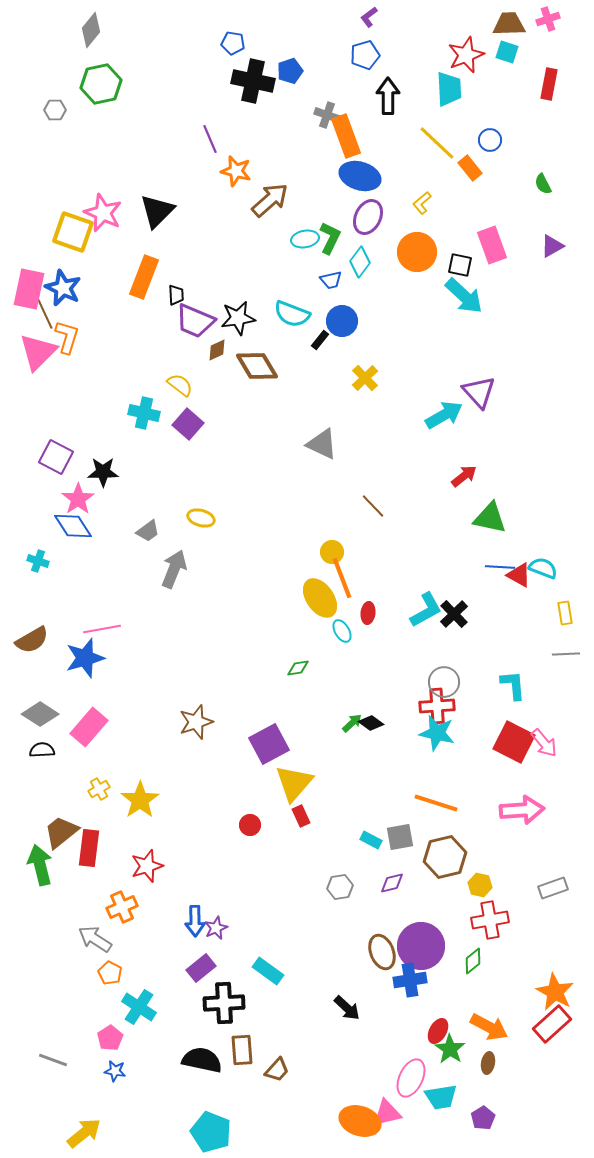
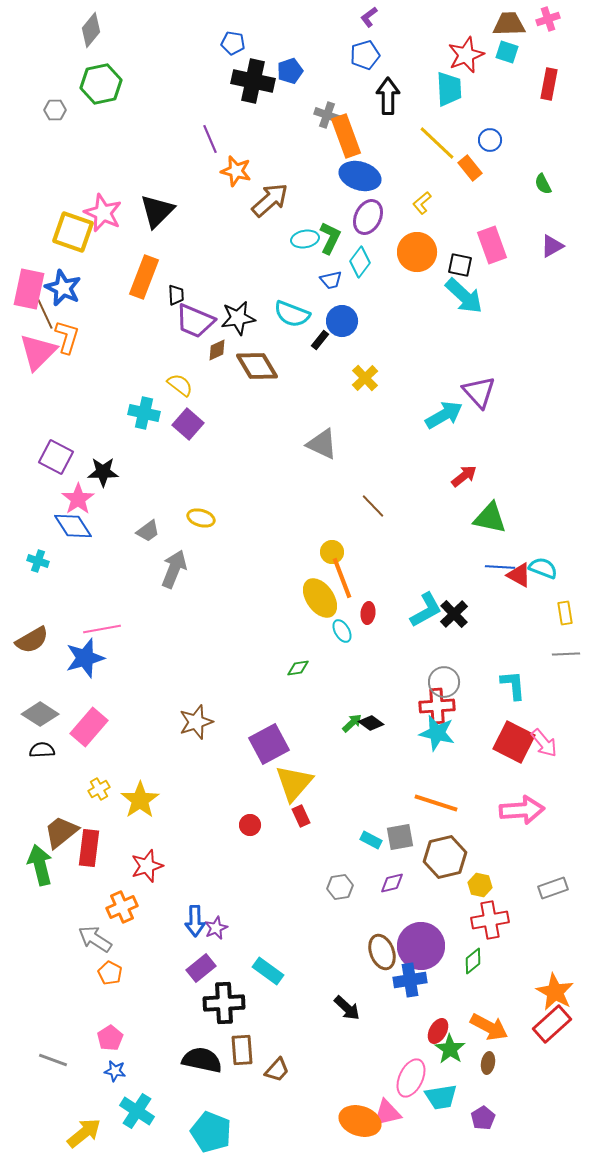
cyan cross at (139, 1007): moved 2 px left, 104 px down
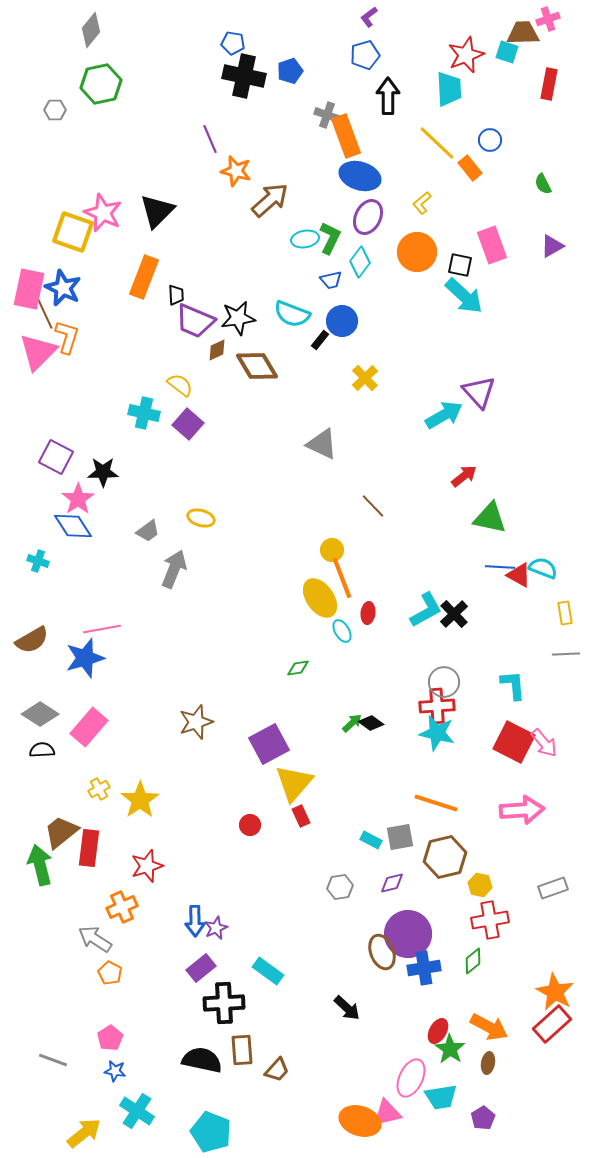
brown trapezoid at (509, 24): moved 14 px right, 9 px down
black cross at (253, 81): moved 9 px left, 5 px up
yellow circle at (332, 552): moved 2 px up
purple circle at (421, 946): moved 13 px left, 12 px up
blue cross at (410, 980): moved 14 px right, 12 px up
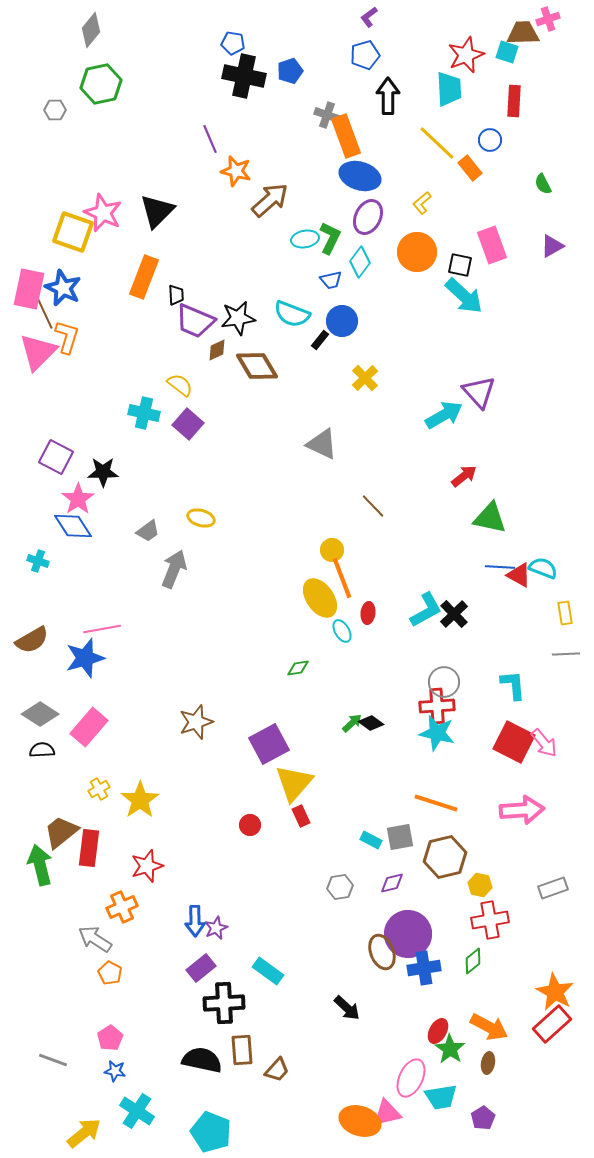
red rectangle at (549, 84): moved 35 px left, 17 px down; rotated 8 degrees counterclockwise
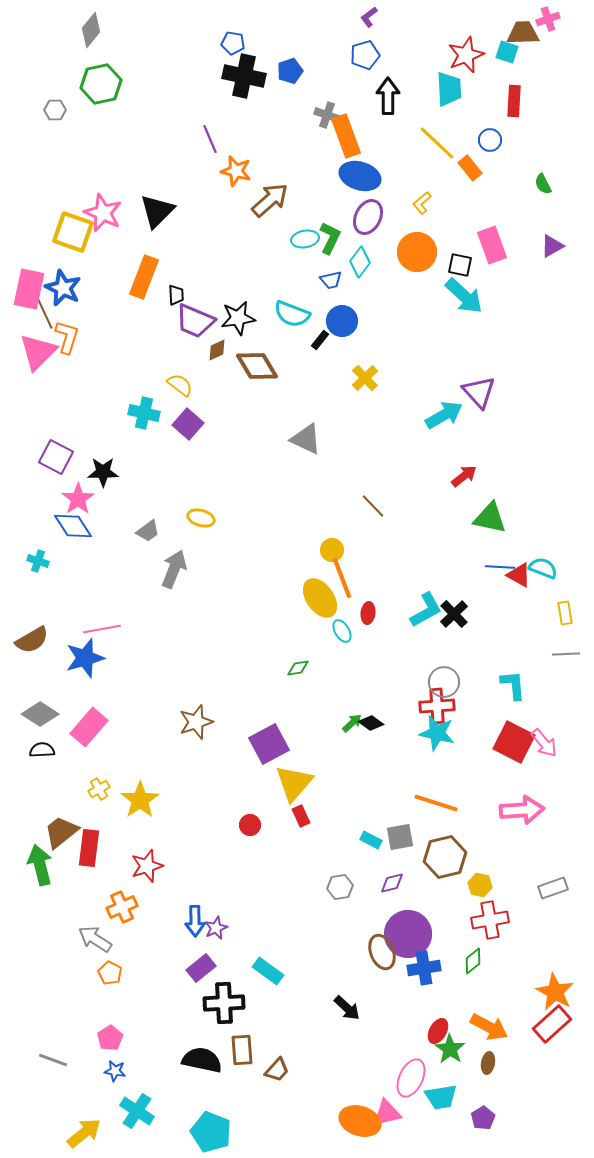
gray triangle at (322, 444): moved 16 px left, 5 px up
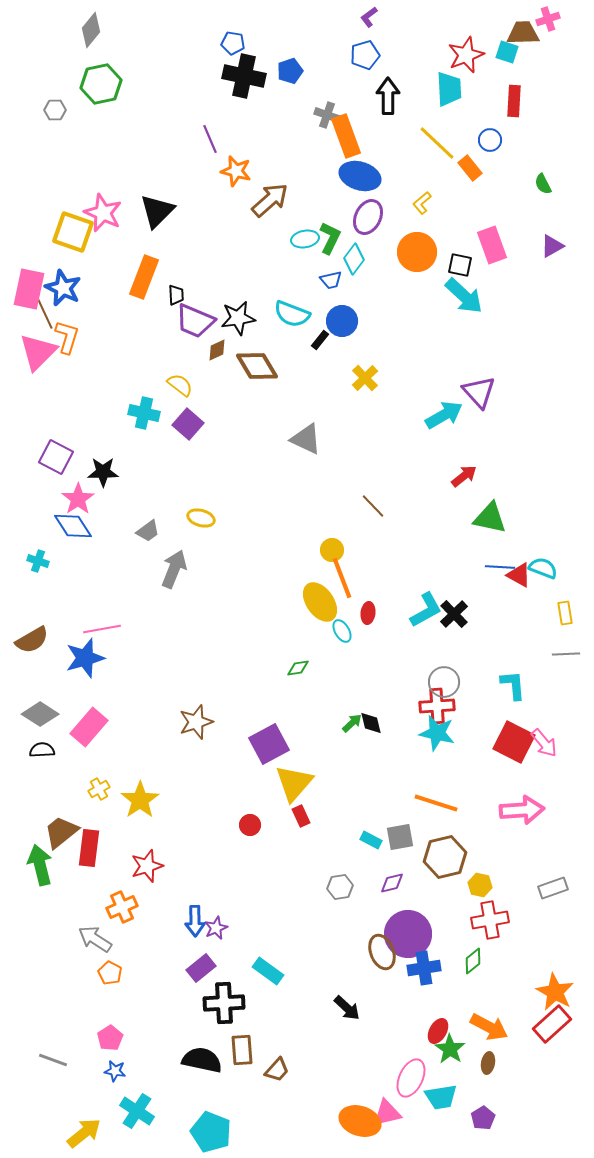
cyan diamond at (360, 262): moved 6 px left, 3 px up
yellow ellipse at (320, 598): moved 4 px down
black diamond at (371, 723): rotated 40 degrees clockwise
